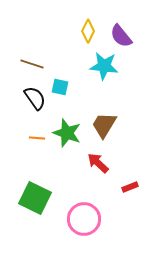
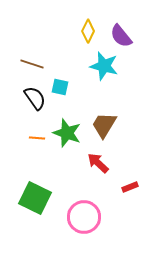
cyan star: rotated 8 degrees clockwise
pink circle: moved 2 px up
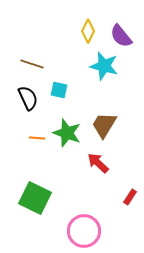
cyan square: moved 1 px left, 3 px down
black semicircle: moved 7 px left; rotated 10 degrees clockwise
red rectangle: moved 10 px down; rotated 35 degrees counterclockwise
pink circle: moved 14 px down
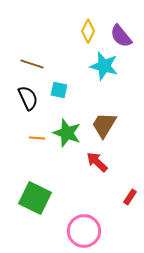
red arrow: moved 1 px left, 1 px up
